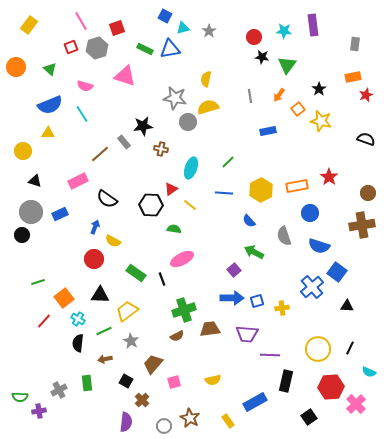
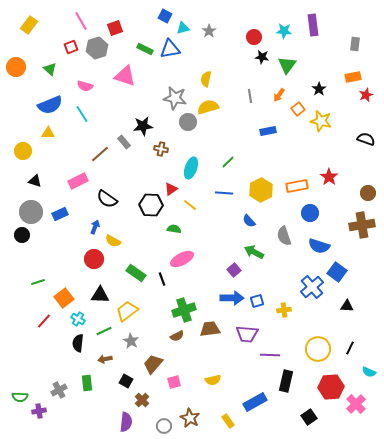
red square at (117, 28): moved 2 px left
yellow cross at (282, 308): moved 2 px right, 2 px down
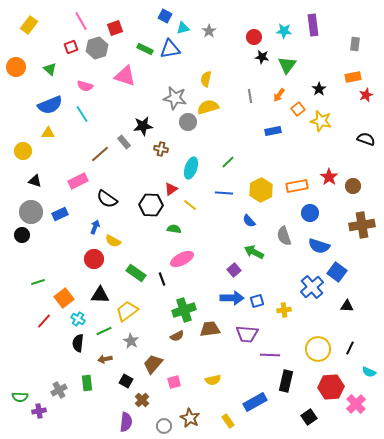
blue rectangle at (268, 131): moved 5 px right
brown circle at (368, 193): moved 15 px left, 7 px up
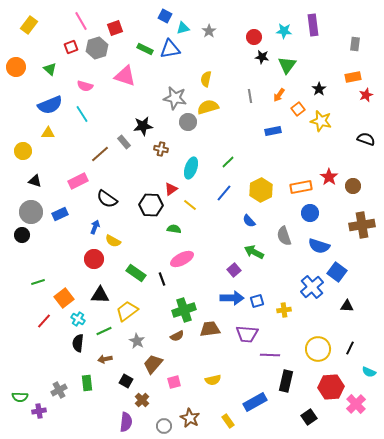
orange rectangle at (297, 186): moved 4 px right, 1 px down
blue line at (224, 193): rotated 54 degrees counterclockwise
gray star at (131, 341): moved 6 px right
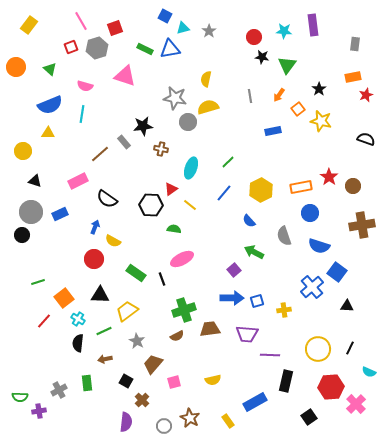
cyan line at (82, 114): rotated 42 degrees clockwise
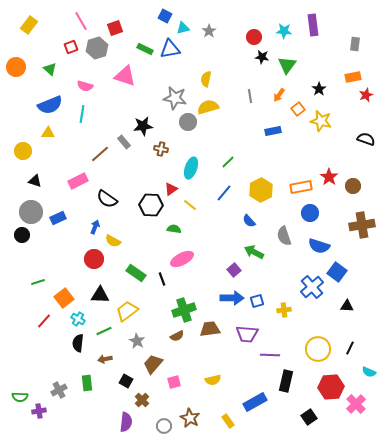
blue rectangle at (60, 214): moved 2 px left, 4 px down
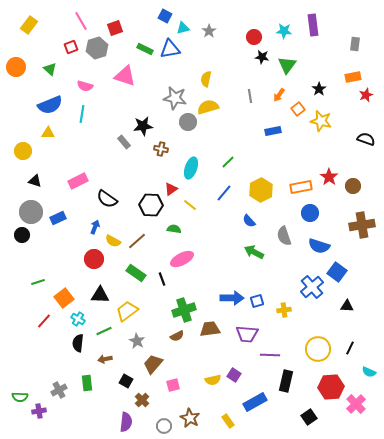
brown line at (100, 154): moved 37 px right, 87 px down
purple square at (234, 270): moved 105 px down; rotated 16 degrees counterclockwise
pink square at (174, 382): moved 1 px left, 3 px down
